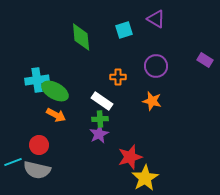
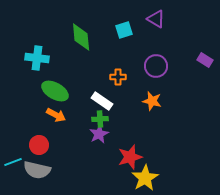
cyan cross: moved 22 px up; rotated 15 degrees clockwise
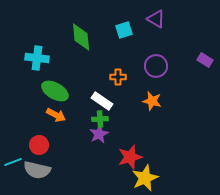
yellow star: rotated 8 degrees clockwise
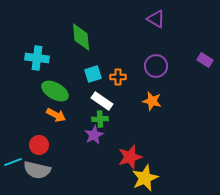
cyan square: moved 31 px left, 44 px down
purple star: moved 5 px left, 1 px down
